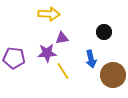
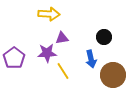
black circle: moved 5 px down
purple pentagon: rotated 30 degrees clockwise
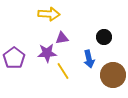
blue arrow: moved 2 px left
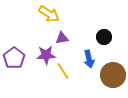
yellow arrow: rotated 30 degrees clockwise
purple star: moved 1 px left, 2 px down
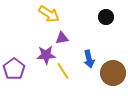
black circle: moved 2 px right, 20 px up
purple pentagon: moved 11 px down
brown circle: moved 2 px up
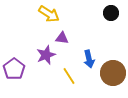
black circle: moved 5 px right, 4 px up
purple triangle: rotated 16 degrees clockwise
purple star: rotated 18 degrees counterclockwise
yellow line: moved 6 px right, 5 px down
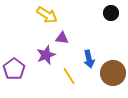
yellow arrow: moved 2 px left, 1 px down
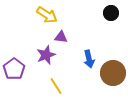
purple triangle: moved 1 px left, 1 px up
yellow line: moved 13 px left, 10 px down
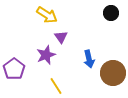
purple triangle: rotated 48 degrees clockwise
